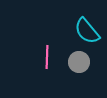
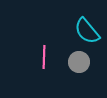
pink line: moved 3 px left
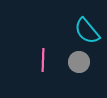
pink line: moved 1 px left, 3 px down
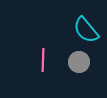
cyan semicircle: moved 1 px left, 1 px up
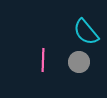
cyan semicircle: moved 2 px down
